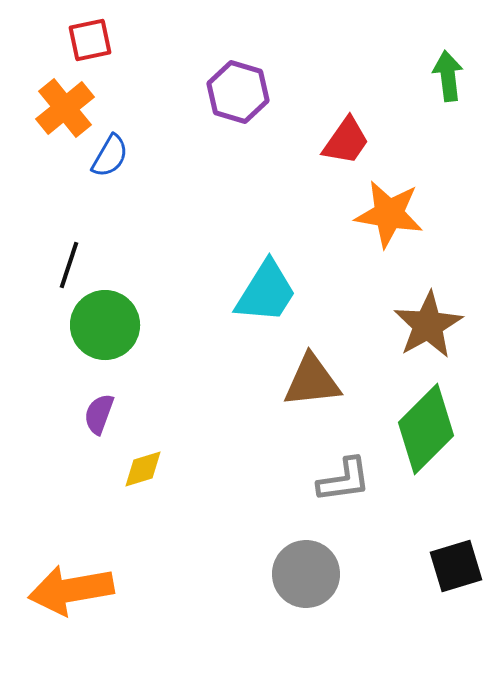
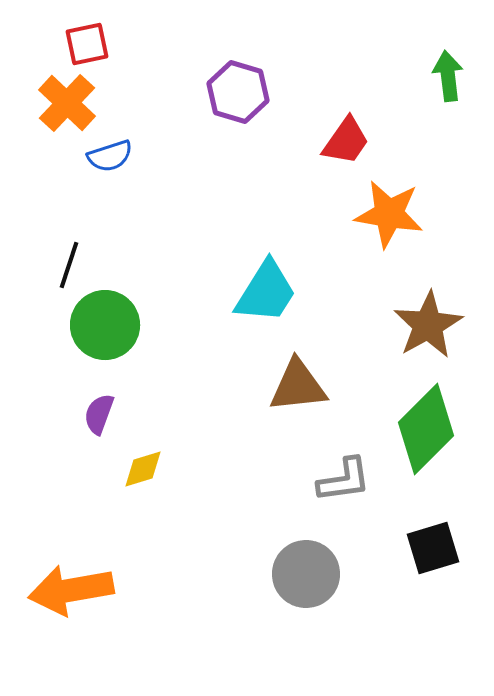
red square: moved 3 px left, 4 px down
orange cross: moved 2 px right, 5 px up; rotated 8 degrees counterclockwise
blue semicircle: rotated 42 degrees clockwise
brown triangle: moved 14 px left, 5 px down
black square: moved 23 px left, 18 px up
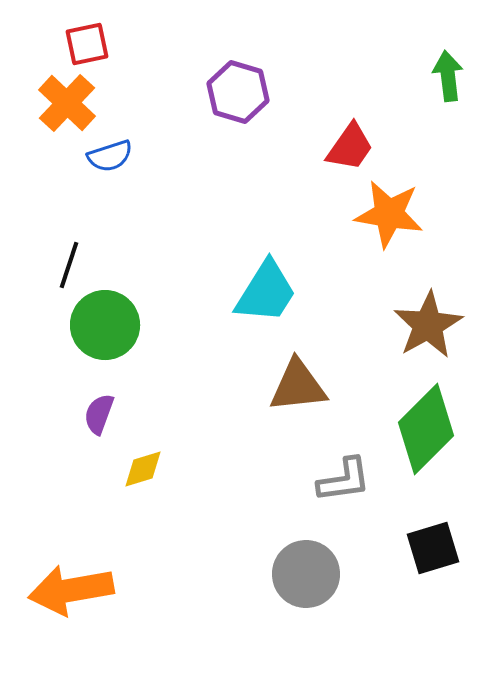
red trapezoid: moved 4 px right, 6 px down
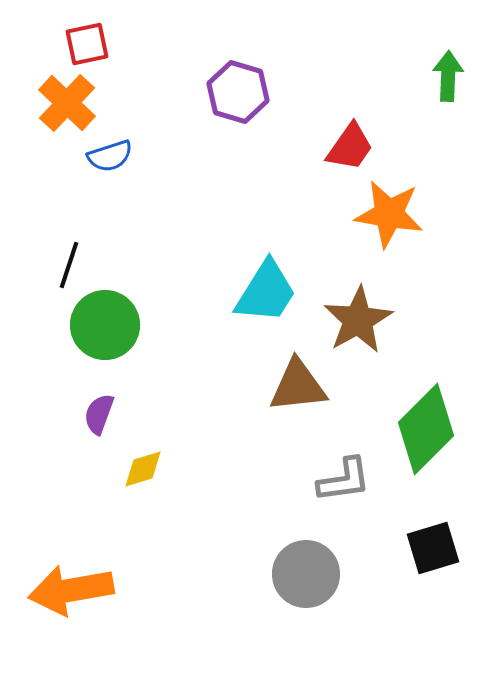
green arrow: rotated 9 degrees clockwise
brown star: moved 70 px left, 5 px up
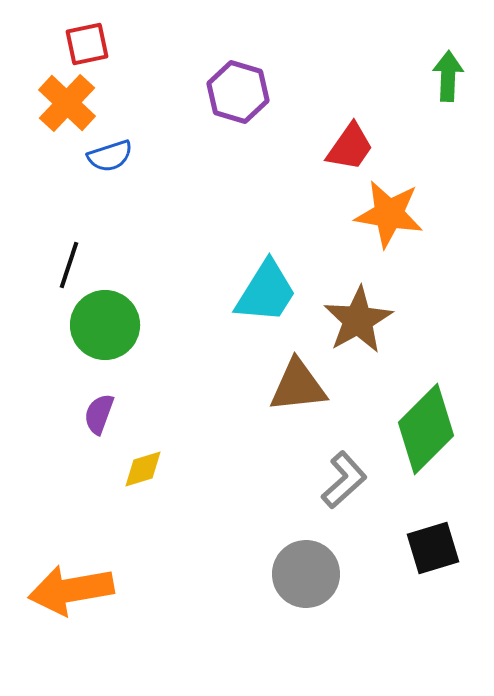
gray L-shape: rotated 34 degrees counterclockwise
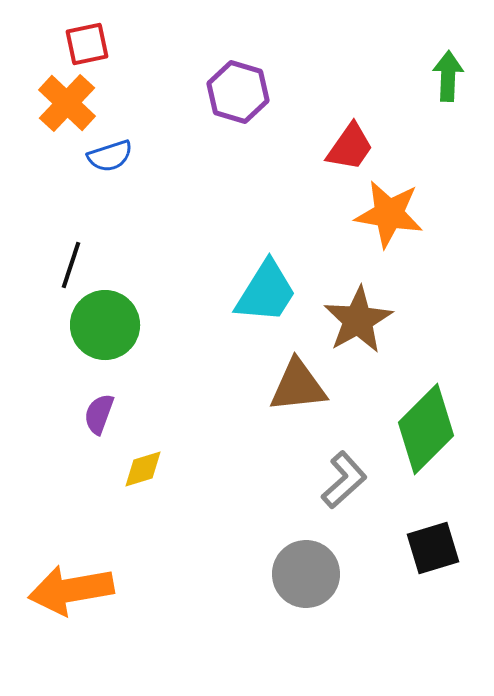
black line: moved 2 px right
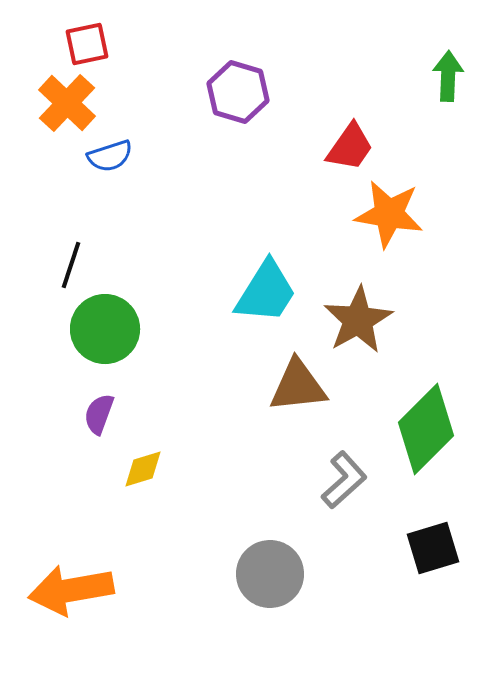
green circle: moved 4 px down
gray circle: moved 36 px left
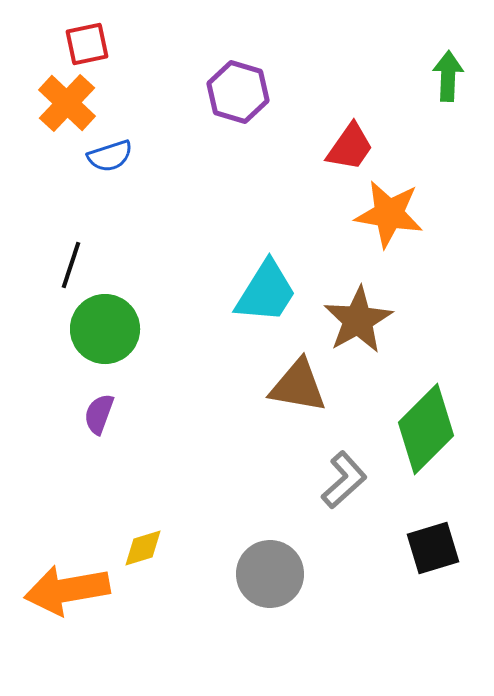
brown triangle: rotated 16 degrees clockwise
yellow diamond: moved 79 px down
orange arrow: moved 4 px left
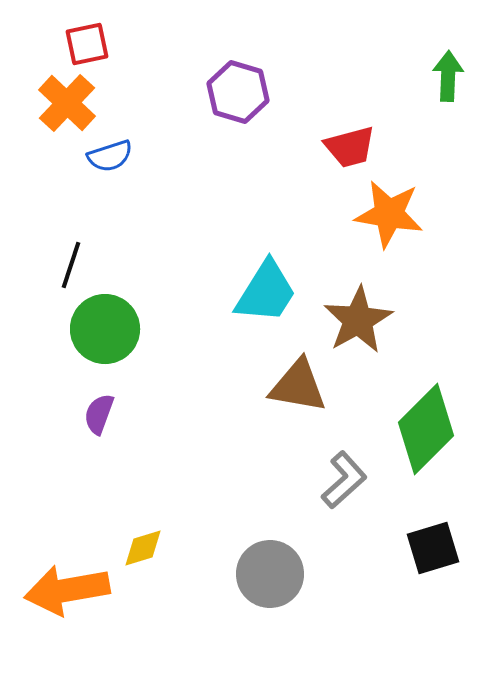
red trapezoid: rotated 40 degrees clockwise
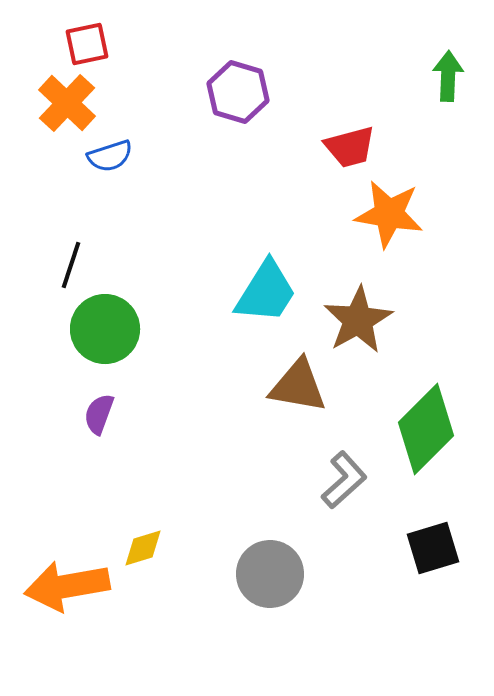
orange arrow: moved 4 px up
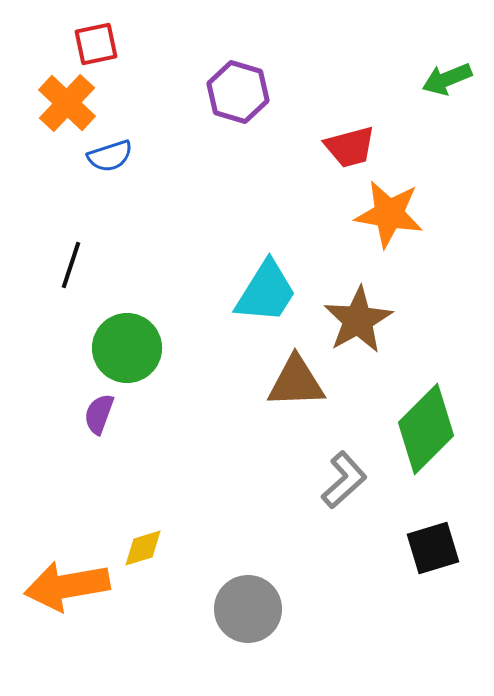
red square: moved 9 px right
green arrow: moved 1 px left, 3 px down; rotated 114 degrees counterclockwise
green circle: moved 22 px right, 19 px down
brown triangle: moved 2 px left, 4 px up; rotated 12 degrees counterclockwise
gray circle: moved 22 px left, 35 px down
